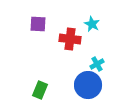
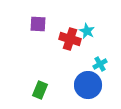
cyan star: moved 5 px left, 7 px down
red cross: rotated 10 degrees clockwise
cyan cross: moved 3 px right
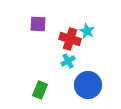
cyan cross: moved 32 px left, 3 px up
